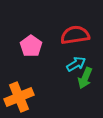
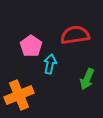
cyan arrow: moved 26 px left; rotated 48 degrees counterclockwise
green arrow: moved 2 px right, 1 px down
orange cross: moved 2 px up
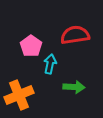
green arrow: moved 13 px left, 8 px down; rotated 110 degrees counterclockwise
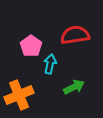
green arrow: rotated 30 degrees counterclockwise
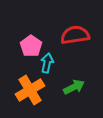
cyan arrow: moved 3 px left, 1 px up
orange cross: moved 11 px right, 5 px up; rotated 8 degrees counterclockwise
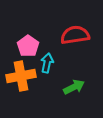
pink pentagon: moved 3 px left
orange cross: moved 9 px left, 14 px up; rotated 20 degrees clockwise
